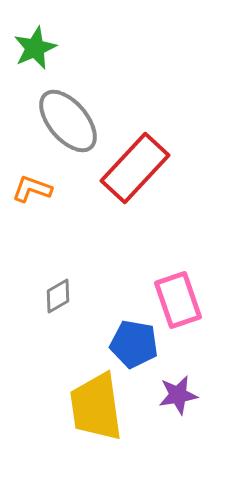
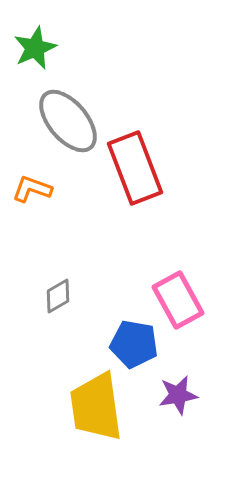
red rectangle: rotated 64 degrees counterclockwise
pink rectangle: rotated 10 degrees counterclockwise
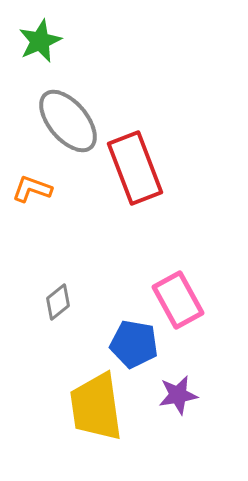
green star: moved 5 px right, 7 px up
gray diamond: moved 6 px down; rotated 9 degrees counterclockwise
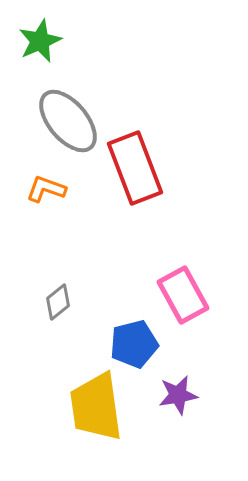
orange L-shape: moved 14 px right
pink rectangle: moved 5 px right, 5 px up
blue pentagon: rotated 24 degrees counterclockwise
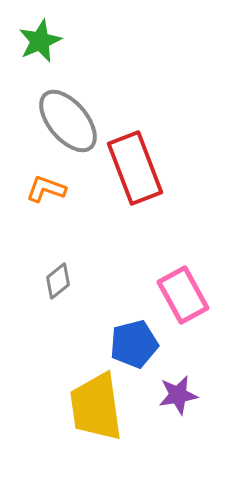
gray diamond: moved 21 px up
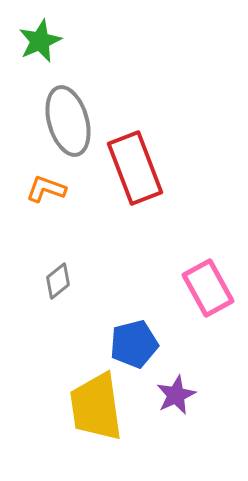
gray ellipse: rotated 24 degrees clockwise
pink rectangle: moved 25 px right, 7 px up
purple star: moved 2 px left; rotated 15 degrees counterclockwise
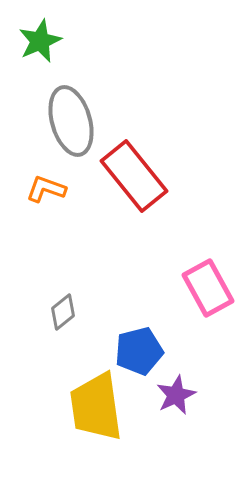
gray ellipse: moved 3 px right
red rectangle: moved 1 px left, 8 px down; rotated 18 degrees counterclockwise
gray diamond: moved 5 px right, 31 px down
blue pentagon: moved 5 px right, 7 px down
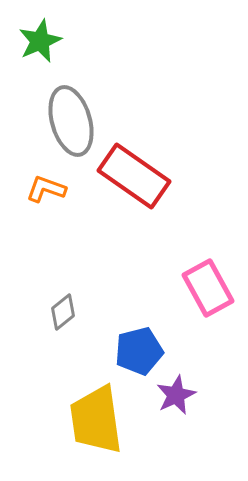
red rectangle: rotated 16 degrees counterclockwise
yellow trapezoid: moved 13 px down
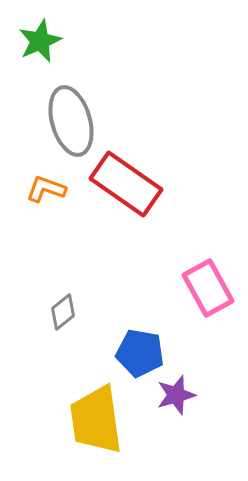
red rectangle: moved 8 px left, 8 px down
blue pentagon: moved 1 px right, 2 px down; rotated 24 degrees clockwise
purple star: rotated 9 degrees clockwise
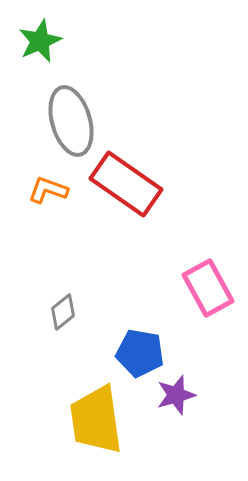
orange L-shape: moved 2 px right, 1 px down
